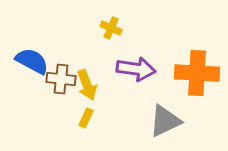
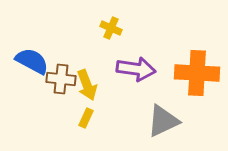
gray triangle: moved 2 px left
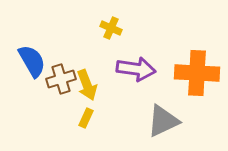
blue semicircle: rotated 32 degrees clockwise
brown cross: rotated 24 degrees counterclockwise
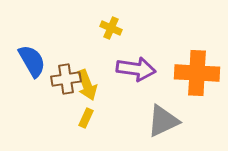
brown cross: moved 5 px right; rotated 8 degrees clockwise
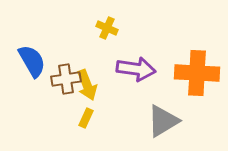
yellow cross: moved 4 px left
gray triangle: rotated 6 degrees counterclockwise
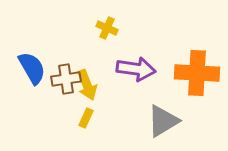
blue semicircle: moved 7 px down
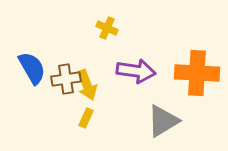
purple arrow: moved 2 px down
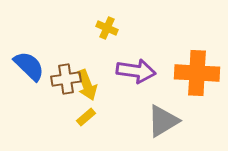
blue semicircle: moved 3 px left, 2 px up; rotated 16 degrees counterclockwise
yellow rectangle: moved 1 px up; rotated 24 degrees clockwise
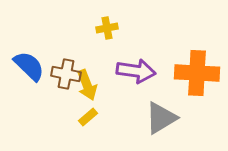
yellow cross: rotated 35 degrees counterclockwise
brown cross: moved 5 px up; rotated 20 degrees clockwise
yellow rectangle: moved 2 px right
gray triangle: moved 2 px left, 3 px up
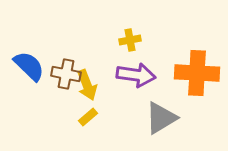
yellow cross: moved 23 px right, 12 px down
purple arrow: moved 4 px down
